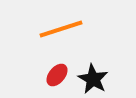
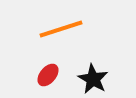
red ellipse: moved 9 px left
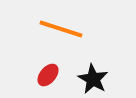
orange line: rotated 36 degrees clockwise
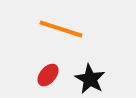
black star: moved 3 px left
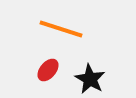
red ellipse: moved 5 px up
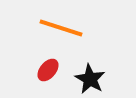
orange line: moved 1 px up
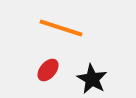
black star: moved 2 px right
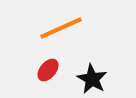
orange line: rotated 42 degrees counterclockwise
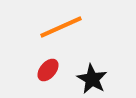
orange line: moved 1 px up
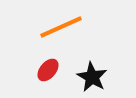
black star: moved 2 px up
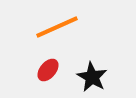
orange line: moved 4 px left
